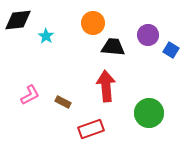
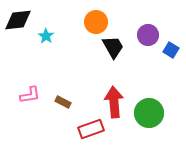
orange circle: moved 3 px right, 1 px up
black trapezoid: rotated 55 degrees clockwise
red arrow: moved 8 px right, 16 px down
pink L-shape: rotated 20 degrees clockwise
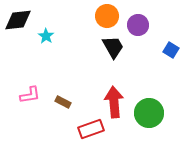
orange circle: moved 11 px right, 6 px up
purple circle: moved 10 px left, 10 px up
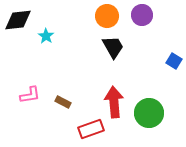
purple circle: moved 4 px right, 10 px up
blue square: moved 3 px right, 11 px down
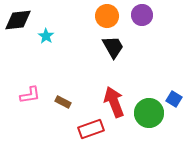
blue square: moved 38 px down
red arrow: rotated 16 degrees counterclockwise
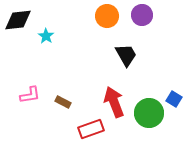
black trapezoid: moved 13 px right, 8 px down
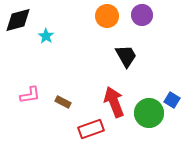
black diamond: rotated 8 degrees counterclockwise
black trapezoid: moved 1 px down
blue square: moved 2 px left, 1 px down
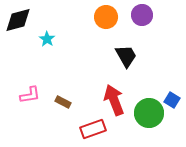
orange circle: moved 1 px left, 1 px down
cyan star: moved 1 px right, 3 px down
red arrow: moved 2 px up
red rectangle: moved 2 px right
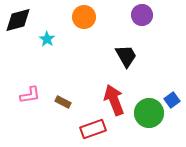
orange circle: moved 22 px left
blue square: rotated 21 degrees clockwise
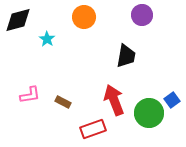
black trapezoid: rotated 40 degrees clockwise
